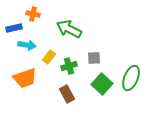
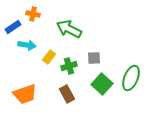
blue rectangle: moved 1 px left, 1 px up; rotated 21 degrees counterclockwise
orange trapezoid: moved 16 px down
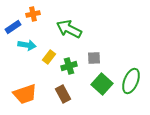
orange cross: rotated 24 degrees counterclockwise
green ellipse: moved 3 px down
brown rectangle: moved 4 px left
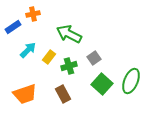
green arrow: moved 5 px down
cyan arrow: moved 1 px right, 5 px down; rotated 54 degrees counterclockwise
gray square: rotated 32 degrees counterclockwise
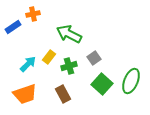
cyan arrow: moved 14 px down
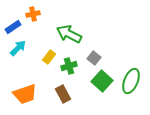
gray square: rotated 16 degrees counterclockwise
cyan arrow: moved 10 px left, 16 px up
green square: moved 3 px up
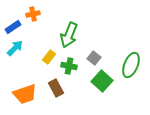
green arrow: moved 1 px down; rotated 95 degrees counterclockwise
cyan arrow: moved 3 px left
green cross: rotated 28 degrees clockwise
green ellipse: moved 16 px up
brown rectangle: moved 7 px left, 6 px up
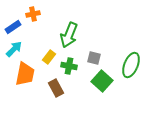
cyan arrow: moved 1 px left, 1 px down
gray square: rotated 24 degrees counterclockwise
orange trapezoid: moved 20 px up; rotated 60 degrees counterclockwise
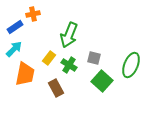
blue rectangle: moved 2 px right
yellow rectangle: moved 1 px down
green cross: moved 1 px up; rotated 21 degrees clockwise
